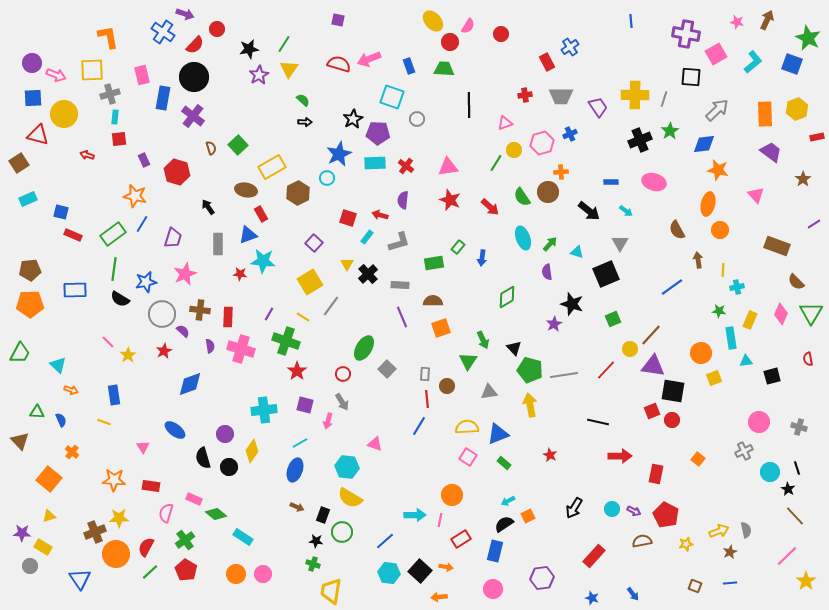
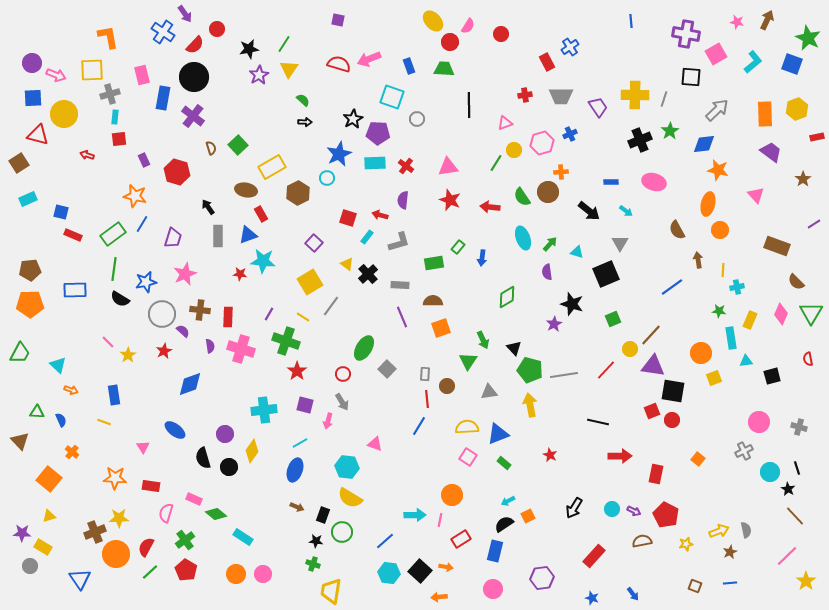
purple arrow at (185, 14): rotated 36 degrees clockwise
red arrow at (490, 207): rotated 144 degrees clockwise
gray rectangle at (218, 244): moved 8 px up
yellow triangle at (347, 264): rotated 24 degrees counterclockwise
orange star at (114, 480): moved 1 px right, 2 px up
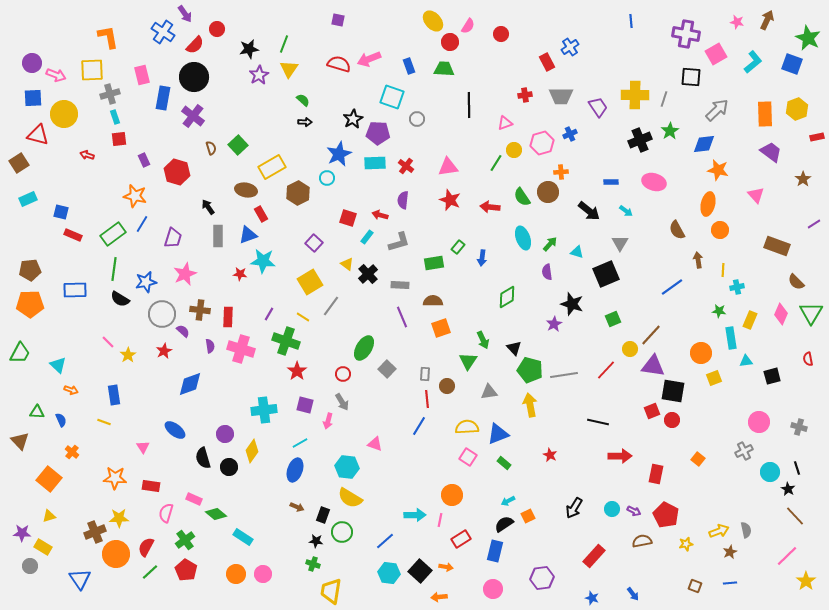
green line at (284, 44): rotated 12 degrees counterclockwise
cyan rectangle at (115, 117): rotated 24 degrees counterclockwise
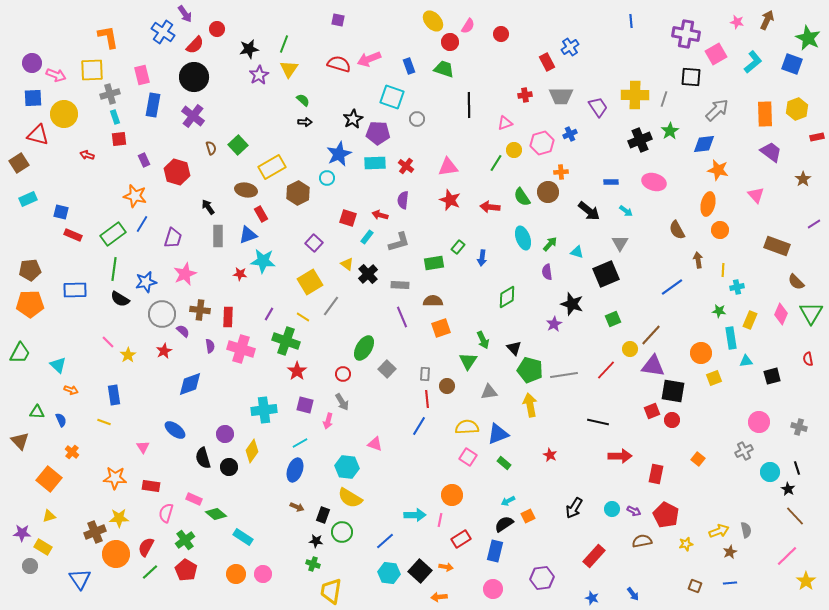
green trapezoid at (444, 69): rotated 15 degrees clockwise
blue rectangle at (163, 98): moved 10 px left, 7 px down
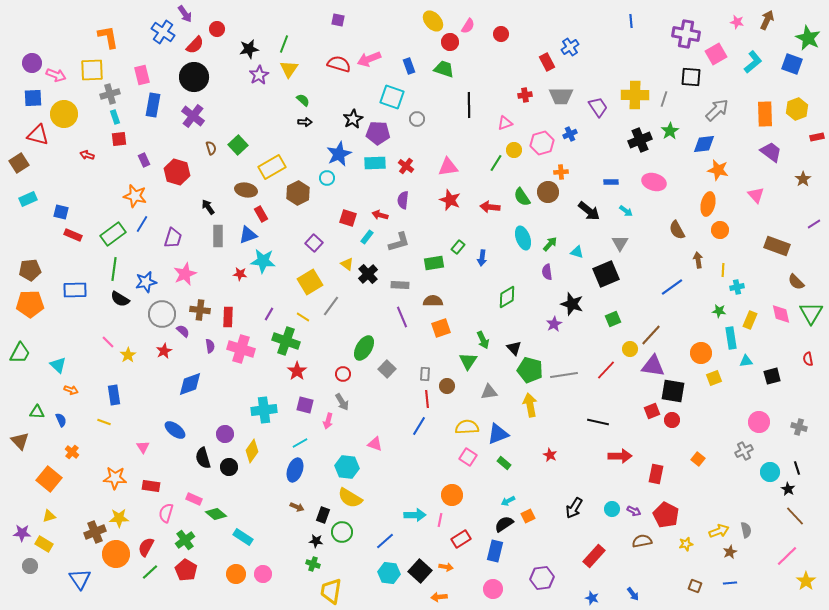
pink diamond at (781, 314): rotated 35 degrees counterclockwise
yellow rectangle at (43, 547): moved 1 px right, 3 px up
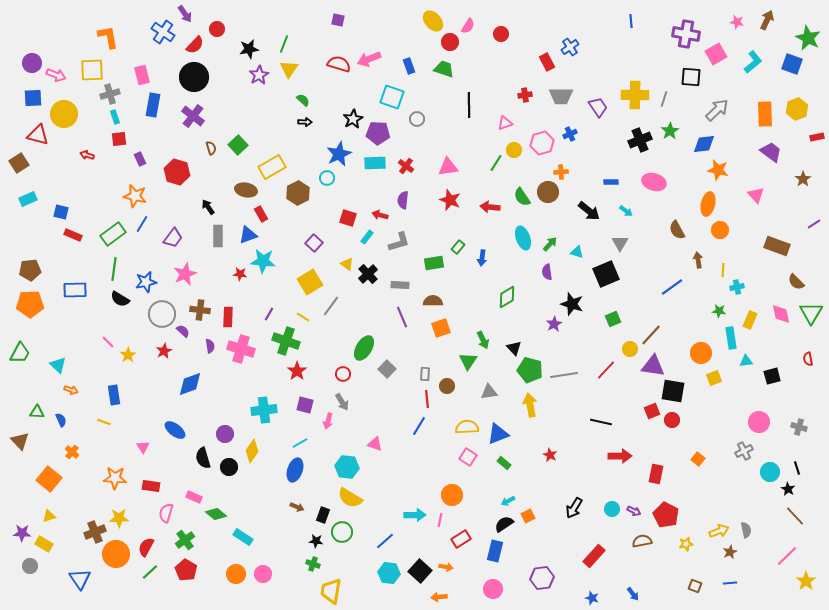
purple rectangle at (144, 160): moved 4 px left, 1 px up
purple trapezoid at (173, 238): rotated 20 degrees clockwise
black line at (598, 422): moved 3 px right
pink rectangle at (194, 499): moved 2 px up
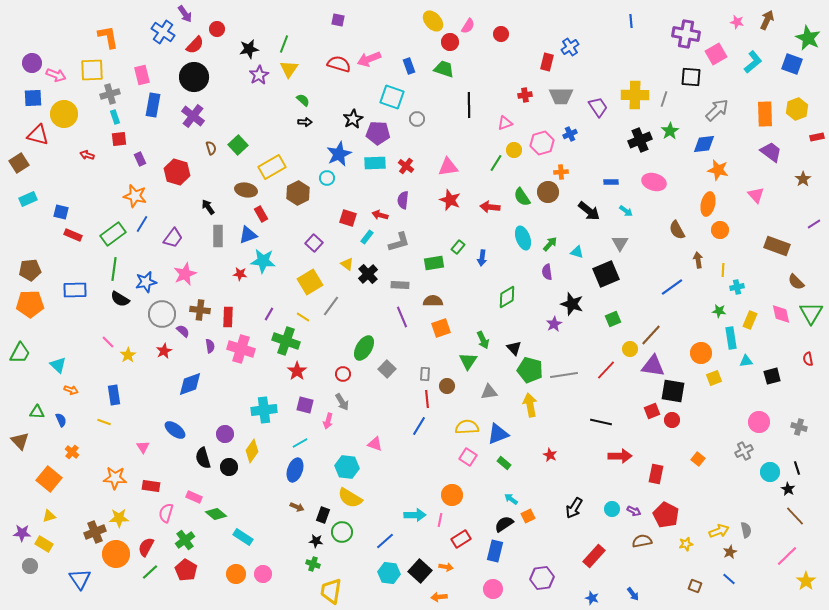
red rectangle at (547, 62): rotated 42 degrees clockwise
cyan arrow at (508, 501): moved 3 px right, 2 px up; rotated 64 degrees clockwise
blue line at (730, 583): moved 1 px left, 4 px up; rotated 48 degrees clockwise
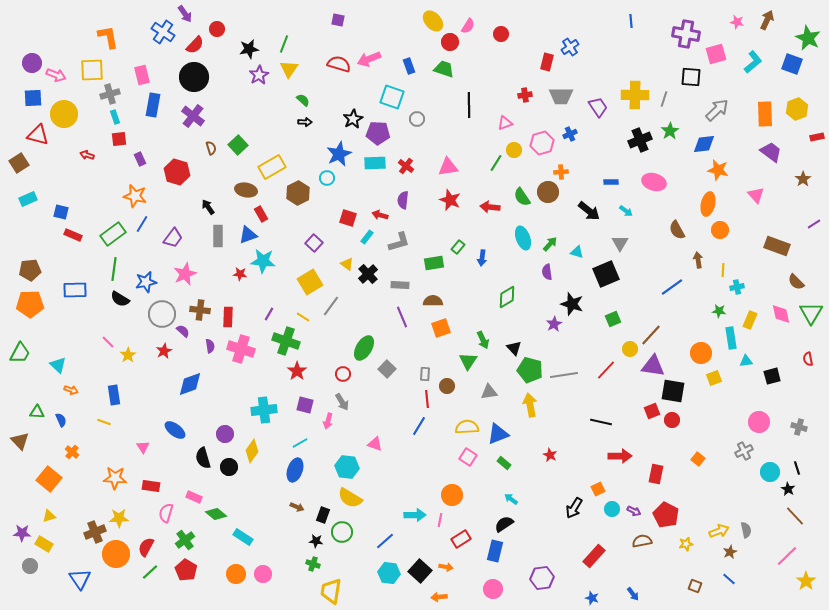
pink square at (716, 54): rotated 15 degrees clockwise
orange square at (528, 516): moved 70 px right, 27 px up
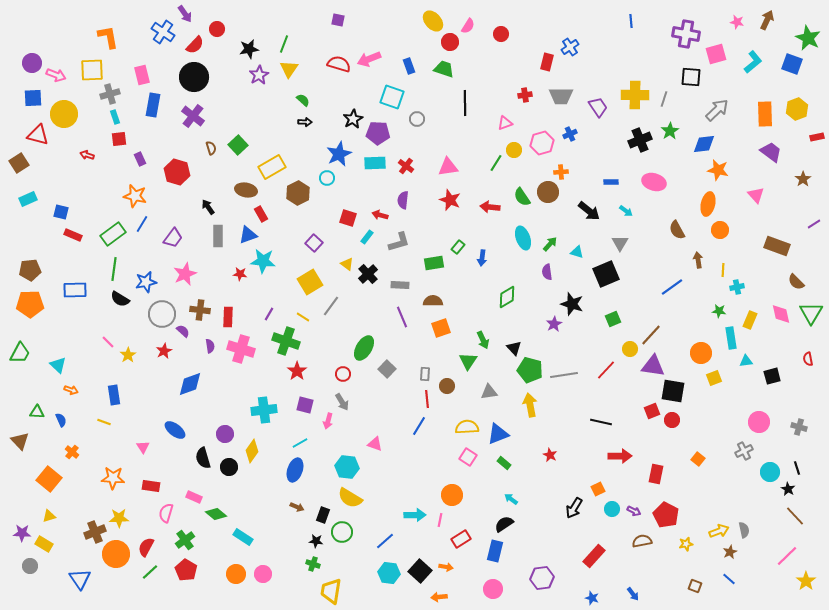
black line at (469, 105): moved 4 px left, 2 px up
orange star at (115, 478): moved 2 px left
gray semicircle at (746, 530): moved 2 px left
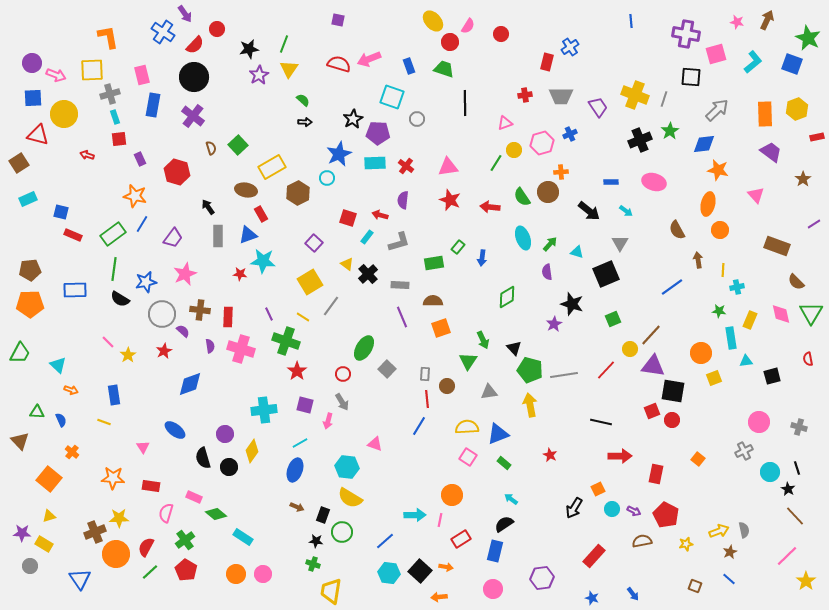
yellow cross at (635, 95): rotated 20 degrees clockwise
purple line at (269, 314): rotated 56 degrees counterclockwise
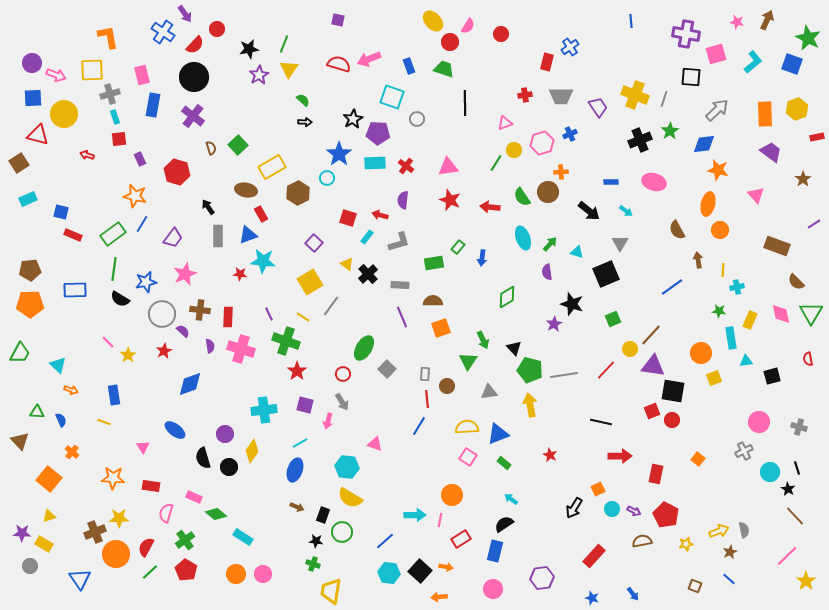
blue star at (339, 154): rotated 10 degrees counterclockwise
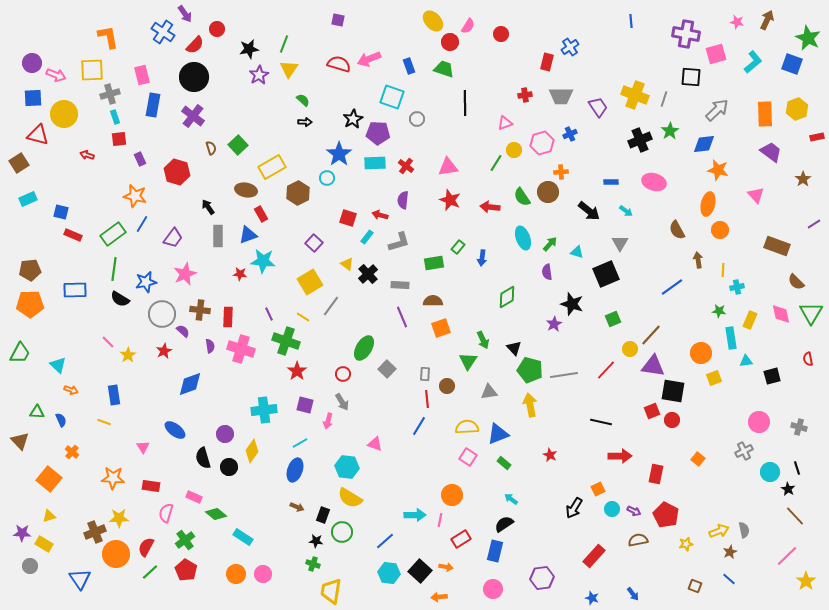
brown semicircle at (642, 541): moved 4 px left, 1 px up
